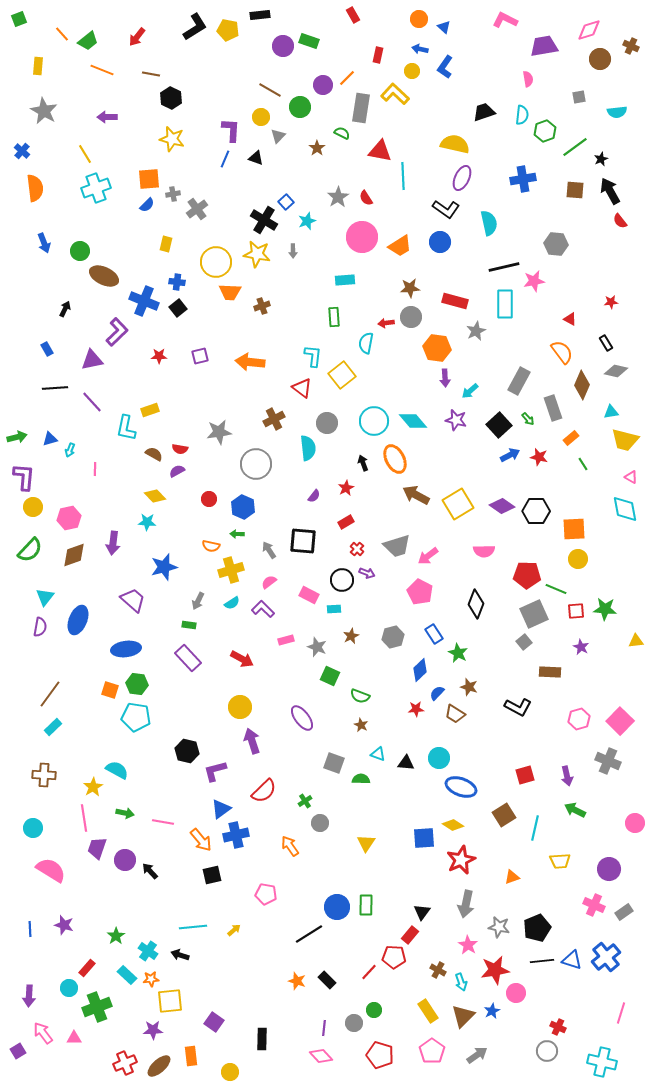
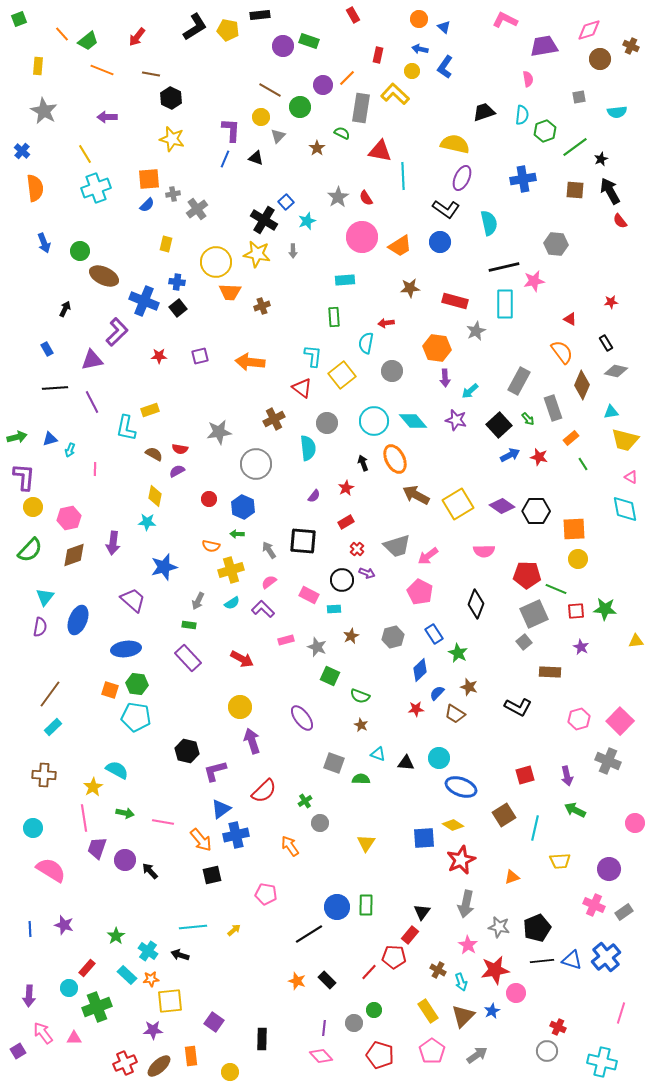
gray circle at (411, 317): moved 19 px left, 54 px down
purple line at (92, 402): rotated 15 degrees clockwise
yellow diamond at (155, 496): rotated 55 degrees clockwise
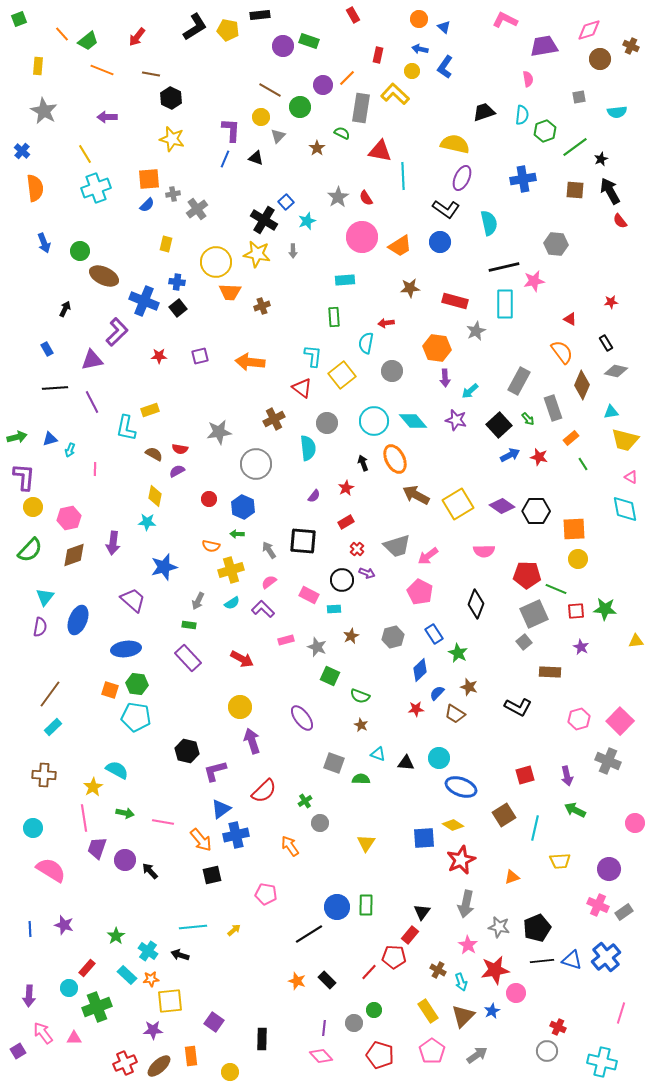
pink cross at (594, 905): moved 4 px right
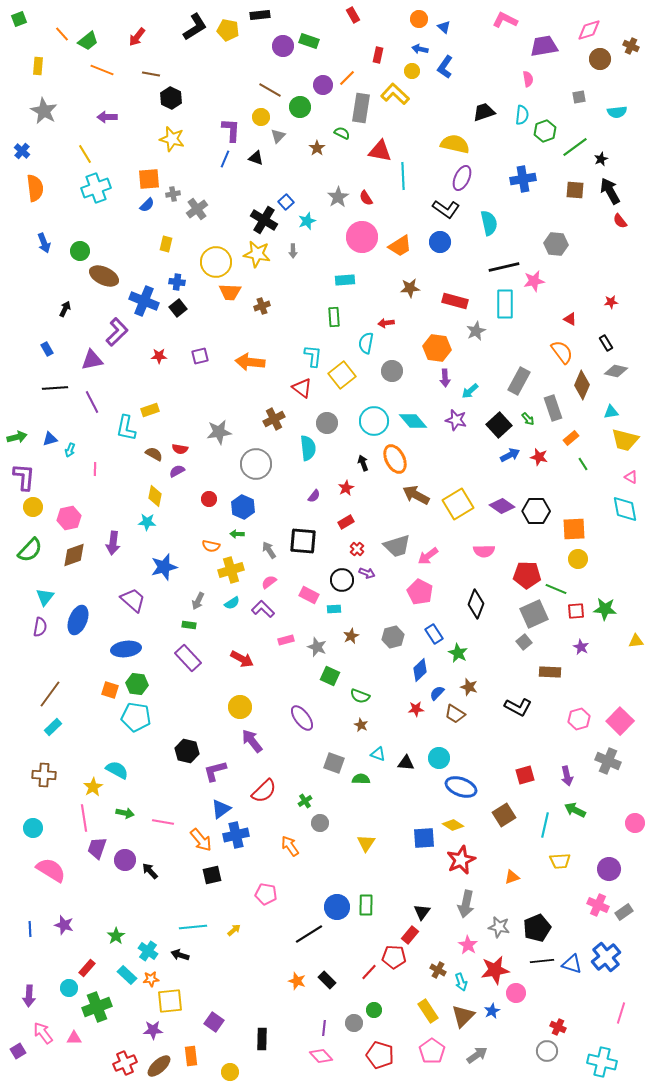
purple arrow at (252, 741): rotated 20 degrees counterclockwise
cyan line at (535, 828): moved 10 px right, 3 px up
blue triangle at (572, 960): moved 4 px down
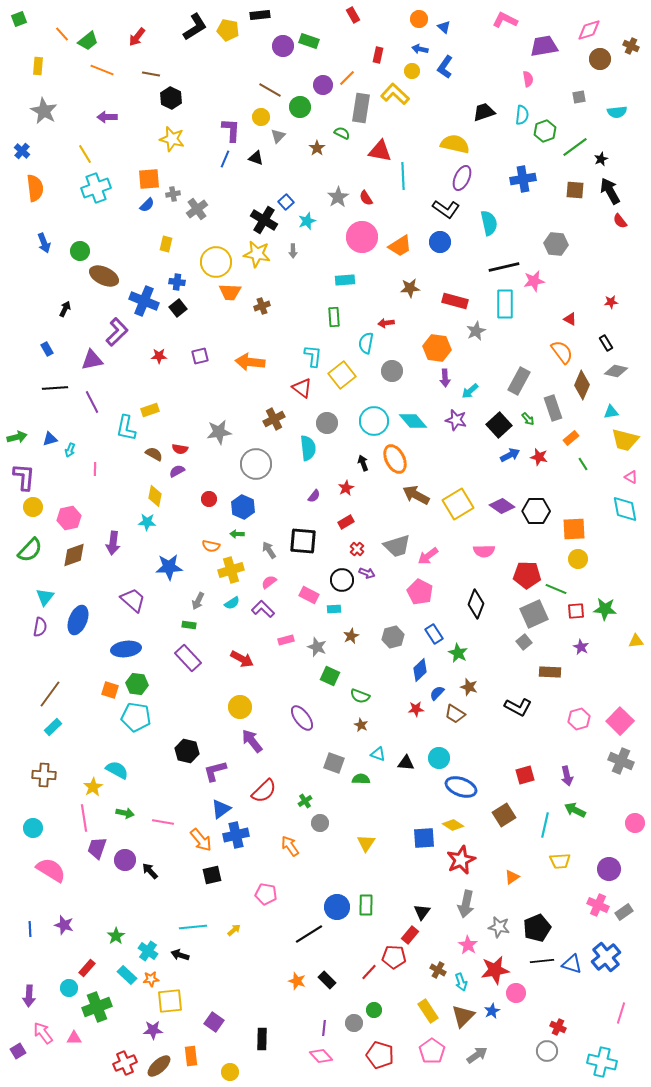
blue star at (164, 567): moved 5 px right; rotated 12 degrees clockwise
gray cross at (608, 761): moved 13 px right
orange triangle at (512, 877): rotated 14 degrees counterclockwise
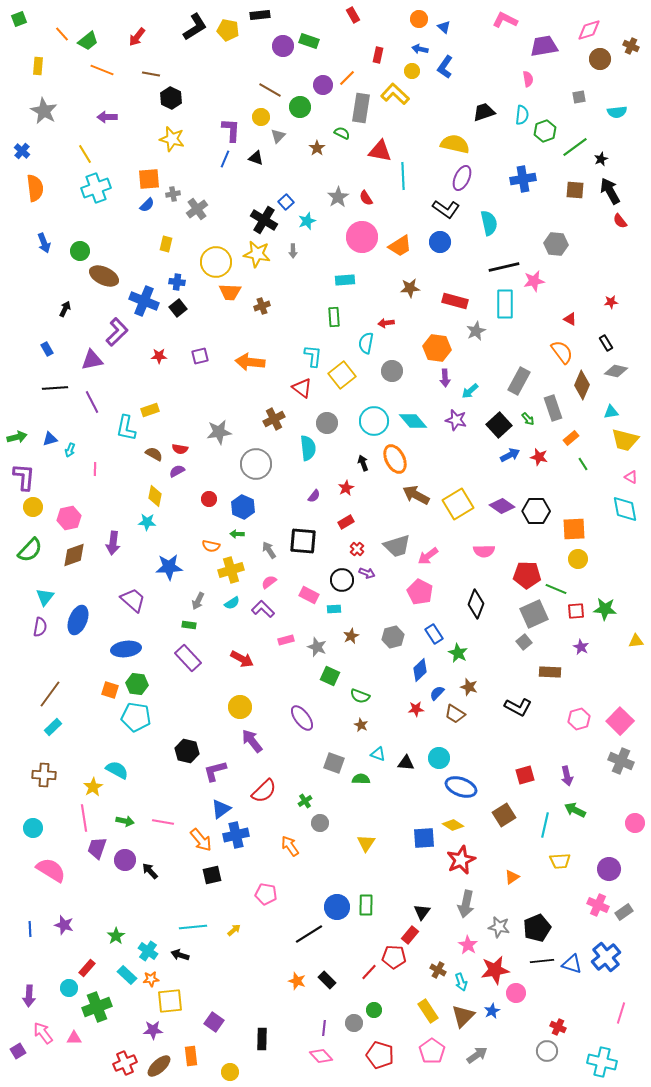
green arrow at (125, 813): moved 8 px down
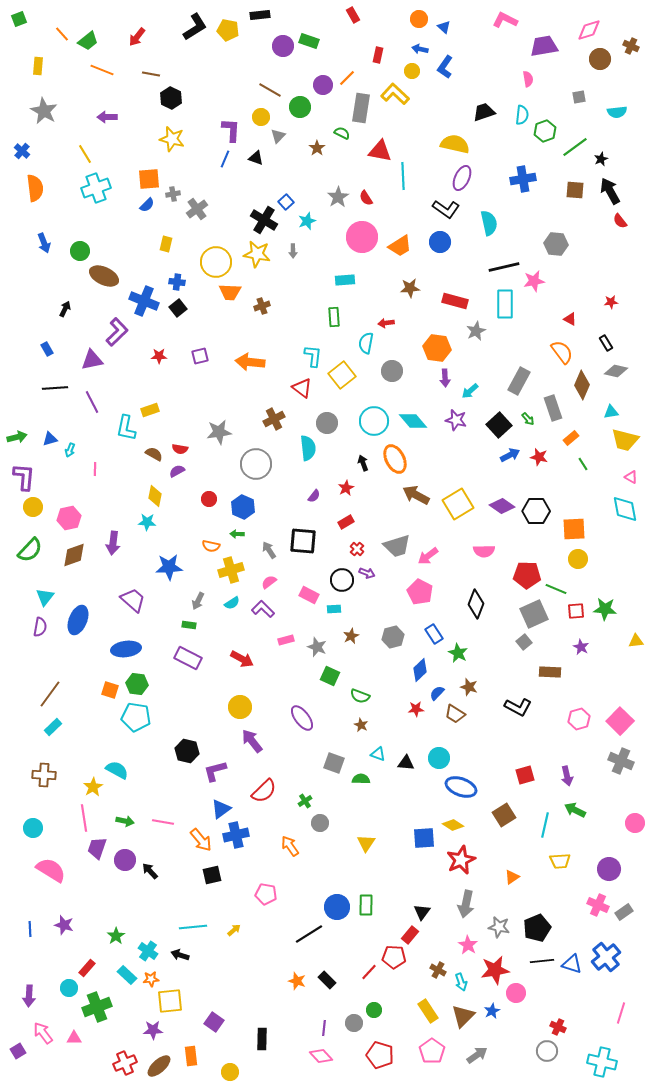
purple rectangle at (188, 658): rotated 20 degrees counterclockwise
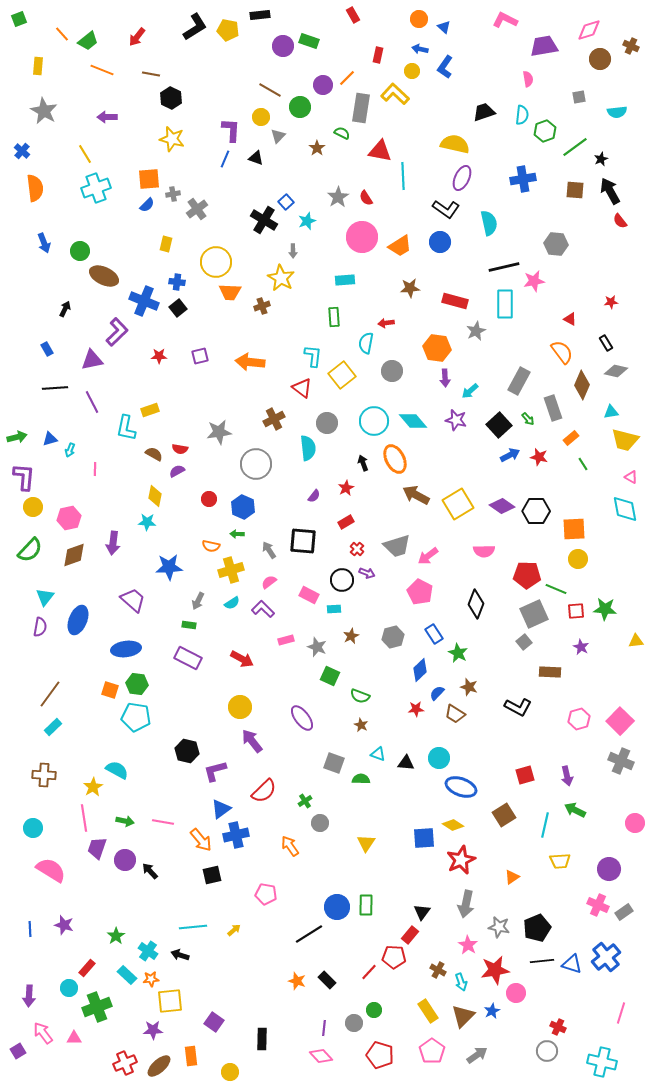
yellow star at (257, 254): moved 24 px right, 24 px down; rotated 20 degrees clockwise
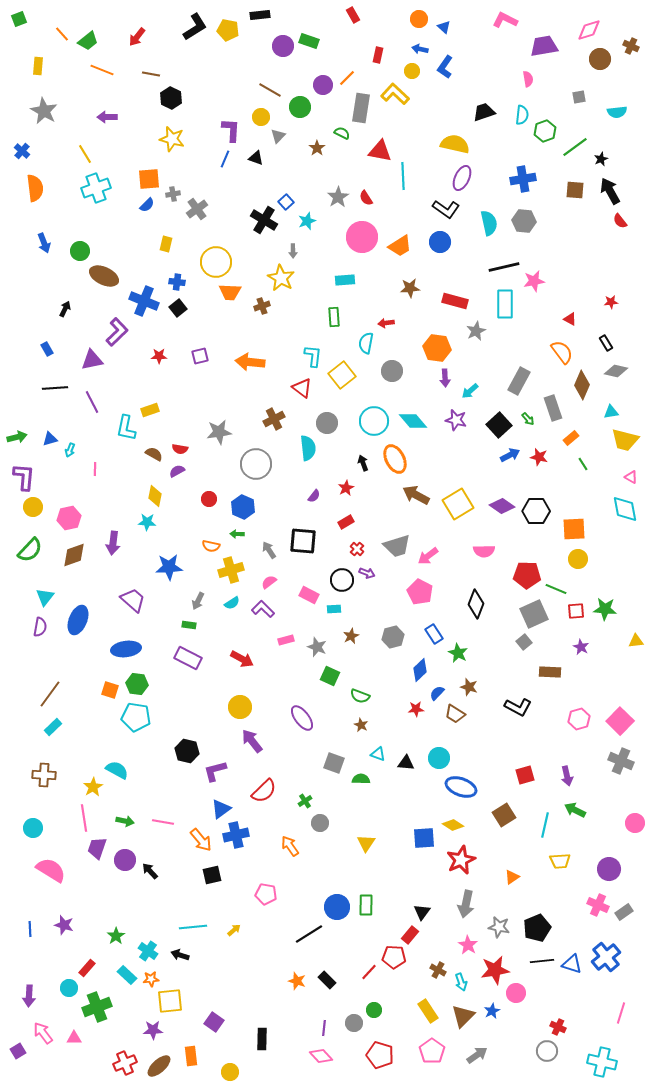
gray hexagon at (556, 244): moved 32 px left, 23 px up
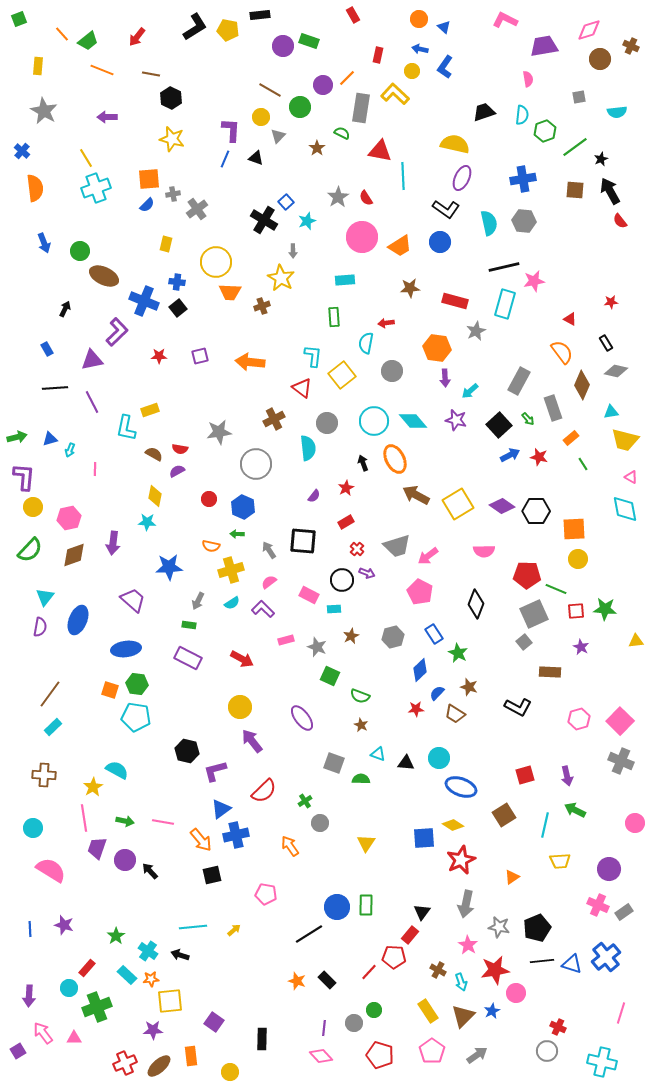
yellow line at (85, 154): moved 1 px right, 4 px down
cyan rectangle at (505, 304): rotated 16 degrees clockwise
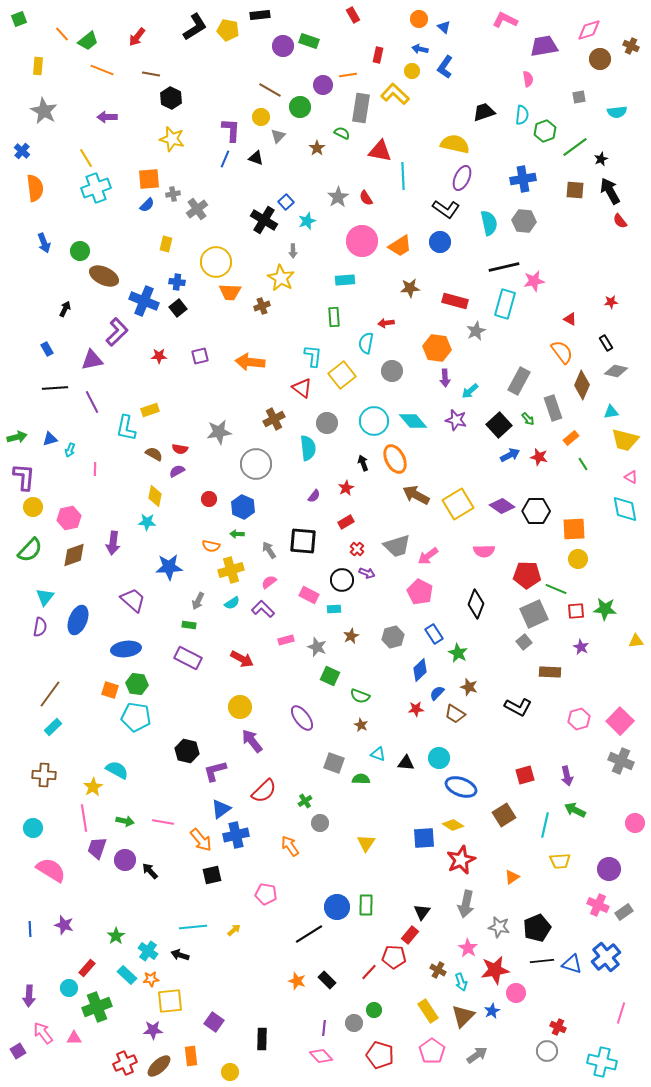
orange line at (347, 78): moved 1 px right, 3 px up; rotated 36 degrees clockwise
pink circle at (362, 237): moved 4 px down
pink star at (468, 945): moved 3 px down
